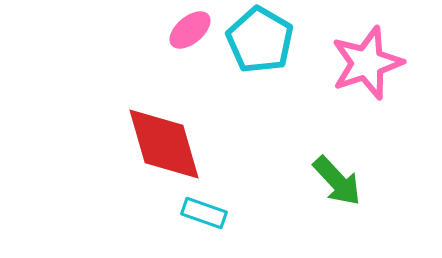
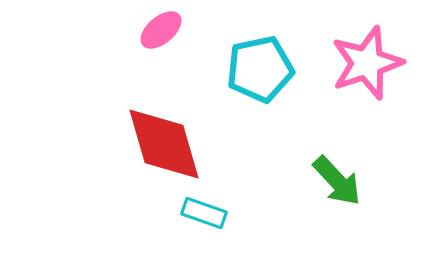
pink ellipse: moved 29 px left
cyan pentagon: moved 29 px down; rotated 30 degrees clockwise
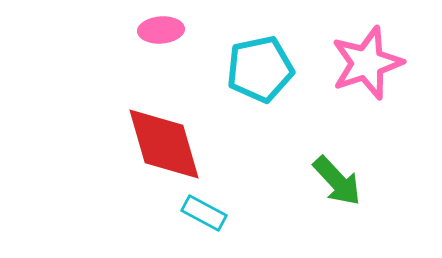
pink ellipse: rotated 36 degrees clockwise
cyan rectangle: rotated 9 degrees clockwise
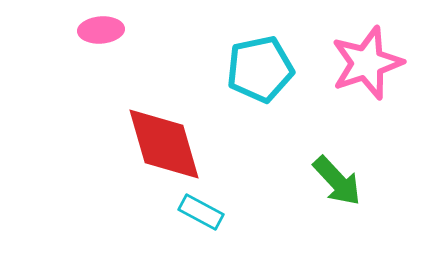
pink ellipse: moved 60 px left
cyan rectangle: moved 3 px left, 1 px up
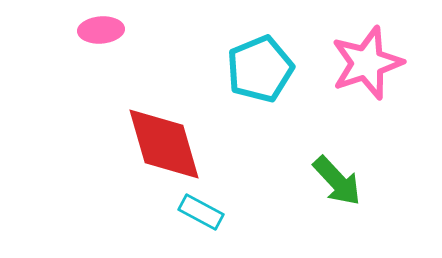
cyan pentagon: rotated 10 degrees counterclockwise
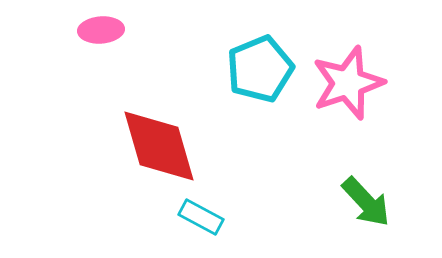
pink star: moved 19 px left, 20 px down
red diamond: moved 5 px left, 2 px down
green arrow: moved 29 px right, 21 px down
cyan rectangle: moved 5 px down
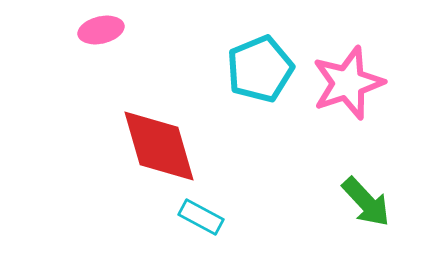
pink ellipse: rotated 9 degrees counterclockwise
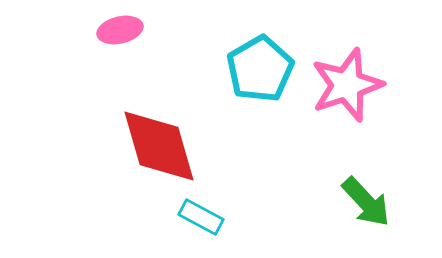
pink ellipse: moved 19 px right
cyan pentagon: rotated 8 degrees counterclockwise
pink star: moved 1 px left, 2 px down
